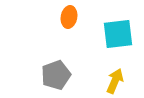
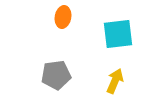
orange ellipse: moved 6 px left
gray pentagon: rotated 12 degrees clockwise
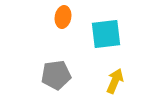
cyan square: moved 12 px left
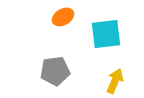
orange ellipse: rotated 50 degrees clockwise
gray pentagon: moved 1 px left, 4 px up
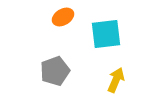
gray pentagon: rotated 12 degrees counterclockwise
yellow arrow: moved 1 px right, 1 px up
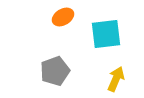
yellow arrow: moved 1 px up
